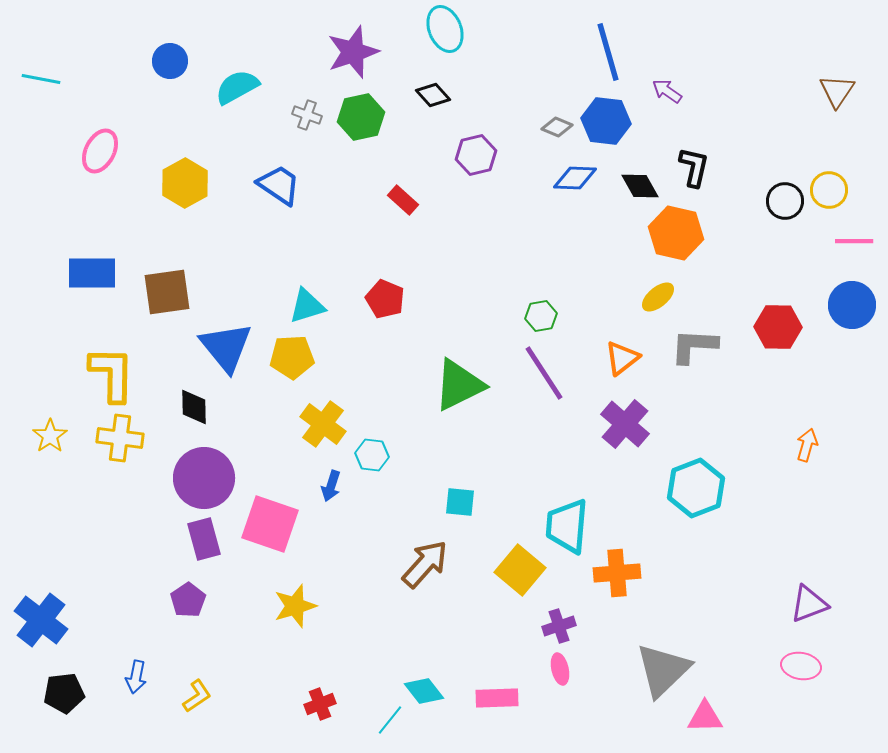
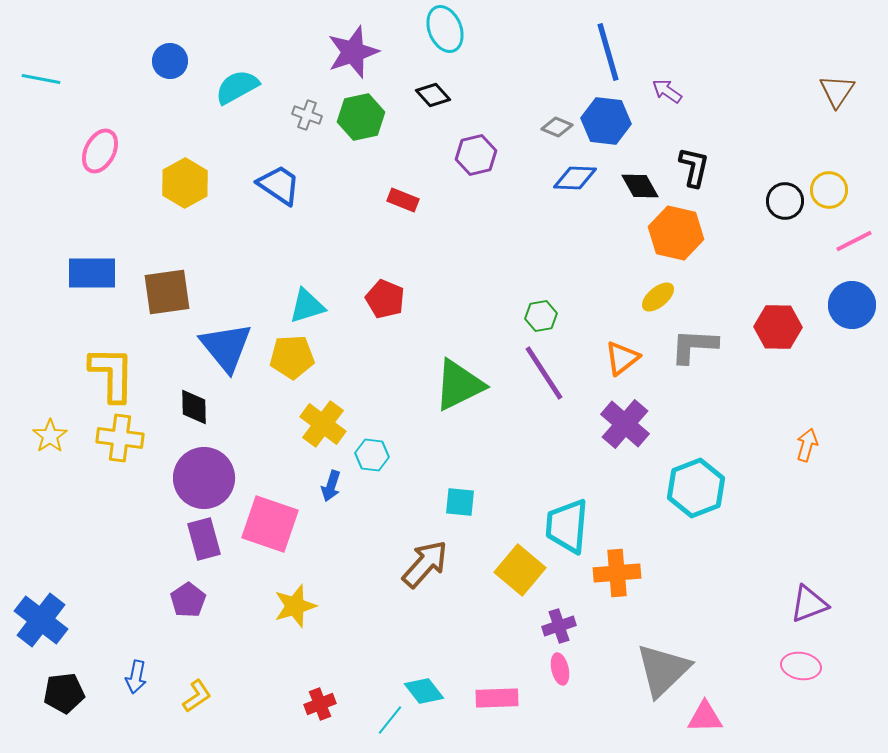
red rectangle at (403, 200): rotated 20 degrees counterclockwise
pink line at (854, 241): rotated 27 degrees counterclockwise
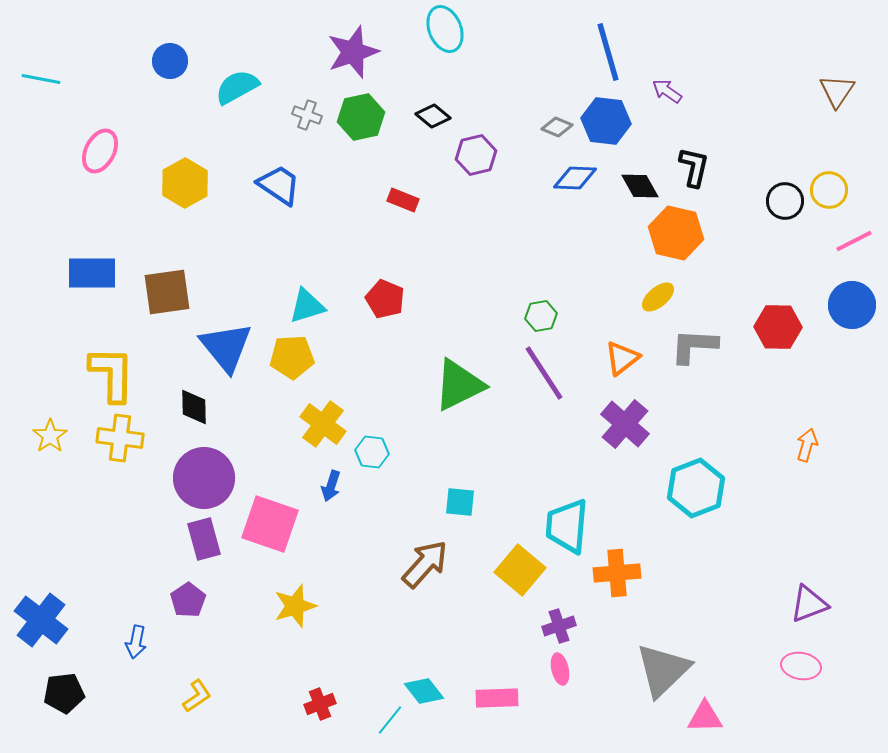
black diamond at (433, 95): moved 21 px down; rotated 8 degrees counterclockwise
cyan hexagon at (372, 455): moved 3 px up
blue arrow at (136, 677): moved 35 px up
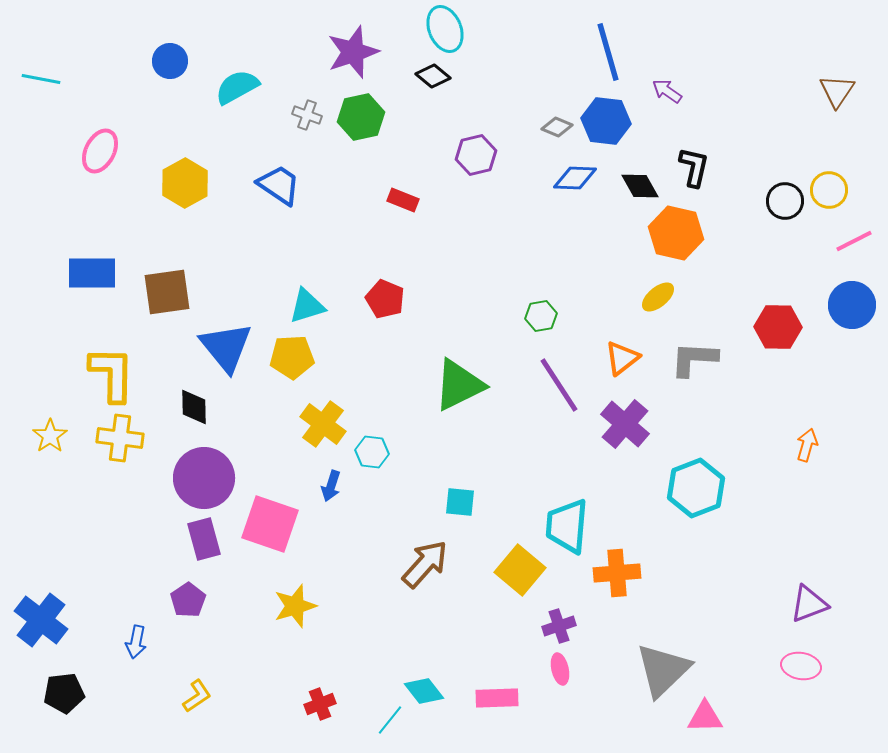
black diamond at (433, 116): moved 40 px up
gray L-shape at (694, 346): moved 13 px down
purple line at (544, 373): moved 15 px right, 12 px down
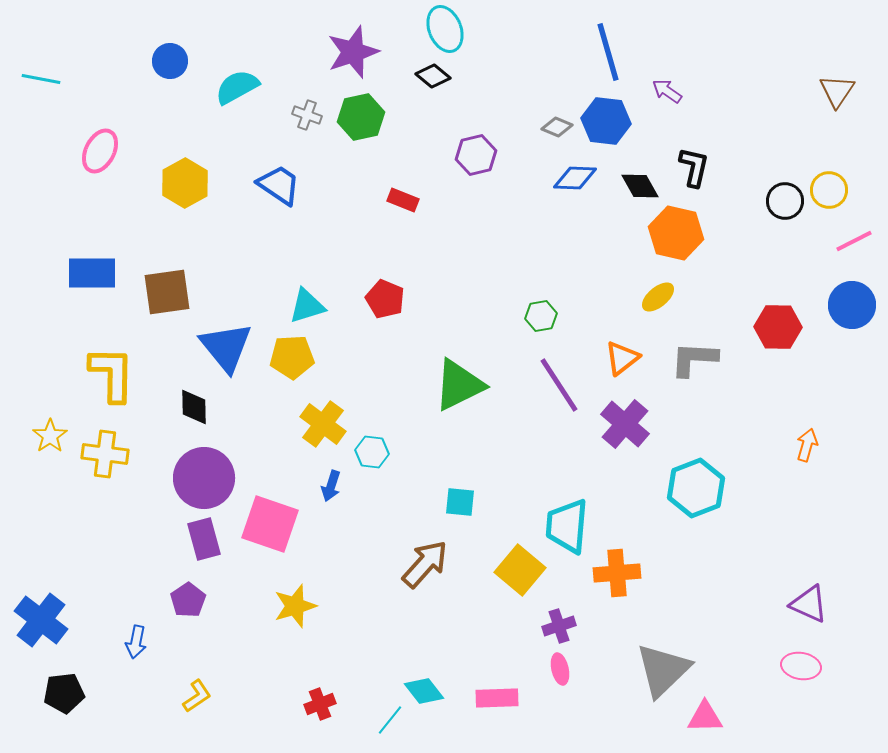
yellow cross at (120, 438): moved 15 px left, 16 px down
purple triangle at (809, 604): rotated 45 degrees clockwise
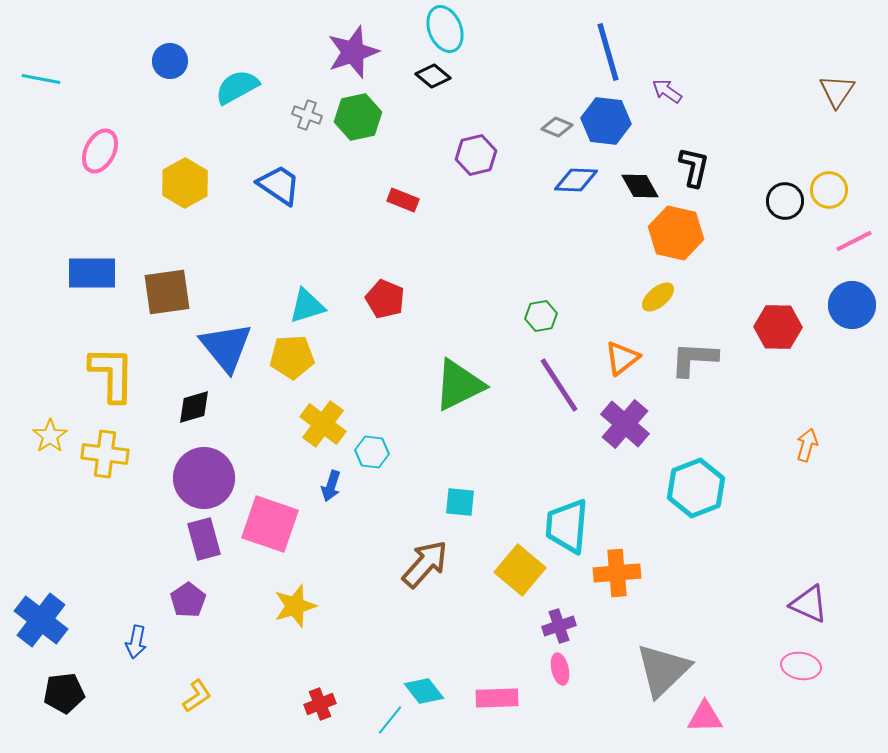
green hexagon at (361, 117): moved 3 px left
blue diamond at (575, 178): moved 1 px right, 2 px down
black diamond at (194, 407): rotated 75 degrees clockwise
